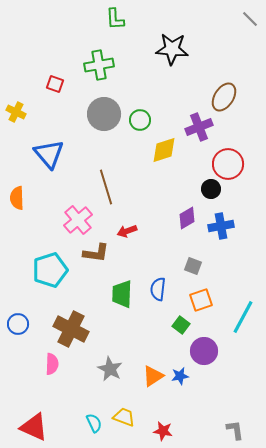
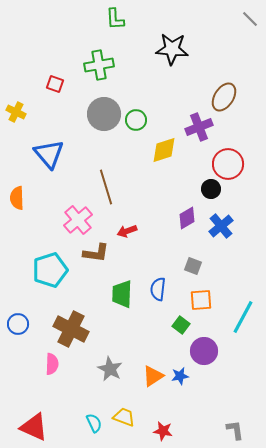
green circle: moved 4 px left
blue cross: rotated 30 degrees counterclockwise
orange square: rotated 15 degrees clockwise
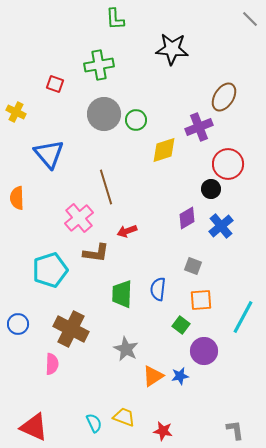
pink cross: moved 1 px right, 2 px up
gray star: moved 16 px right, 20 px up
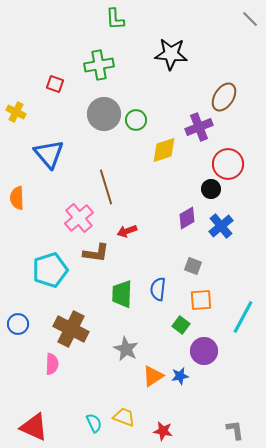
black star: moved 1 px left, 5 px down
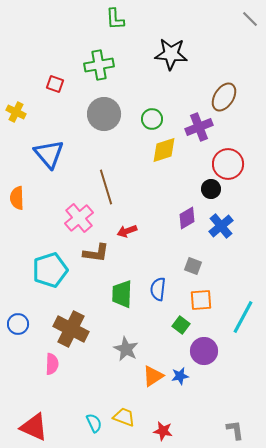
green circle: moved 16 px right, 1 px up
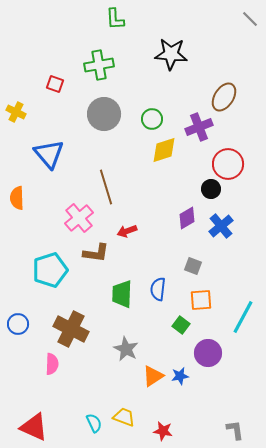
purple circle: moved 4 px right, 2 px down
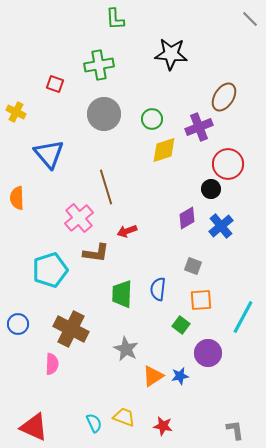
red star: moved 5 px up
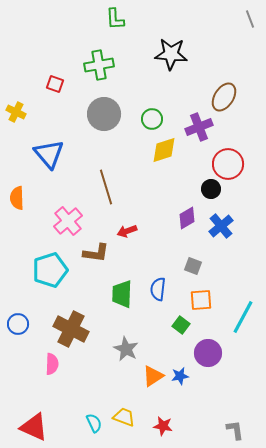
gray line: rotated 24 degrees clockwise
pink cross: moved 11 px left, 3 px down
